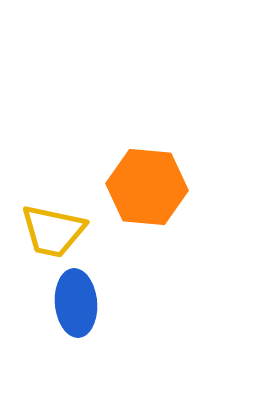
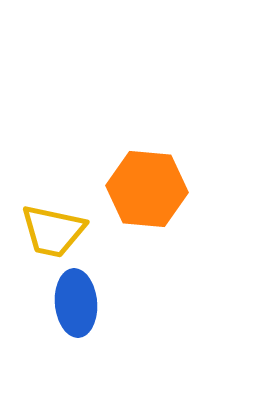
orange hexagon: moved 2 px down
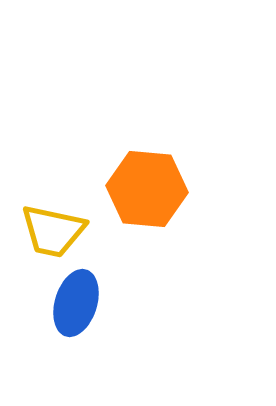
blue ellipse: rotated 22 degrees clockwise
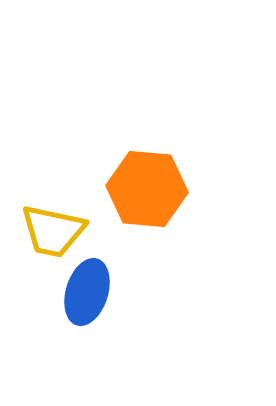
blue ellipse: moved 11 px right, 11 px up
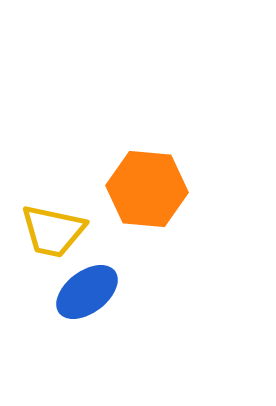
blue ellipse: rotated 36 degrees clockwise
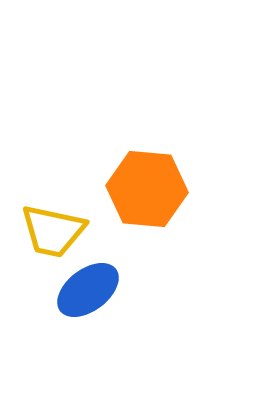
blue ellipse: moved 1 px right, 2 px up
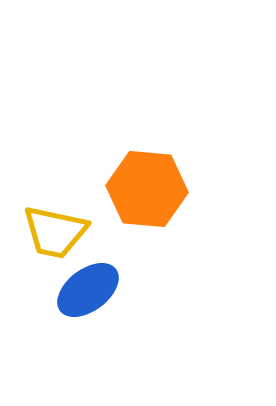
yellow trapezoid: moved 2 px right, 1 px down
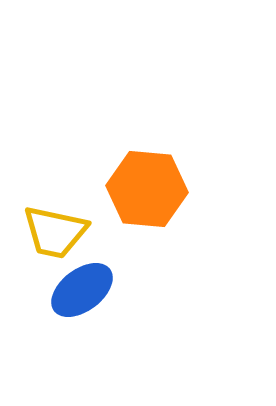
blue ellipse: moved 6 px left
